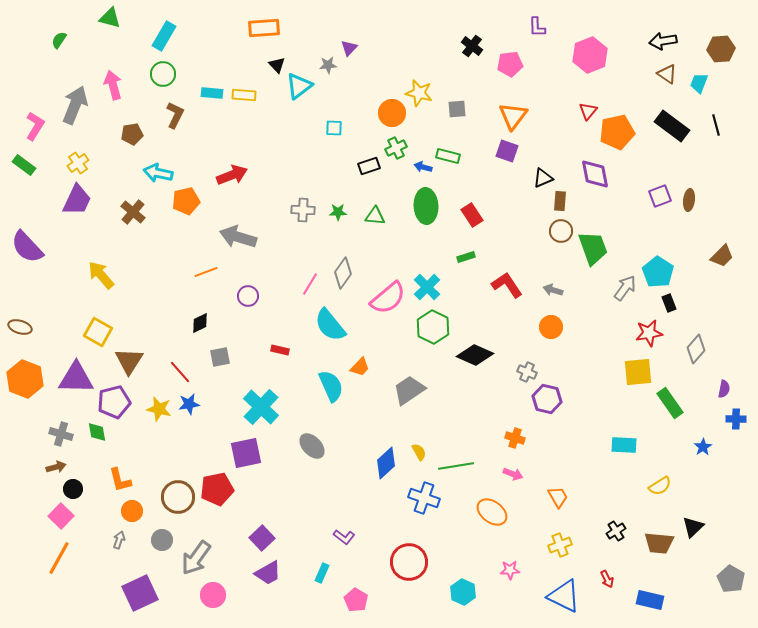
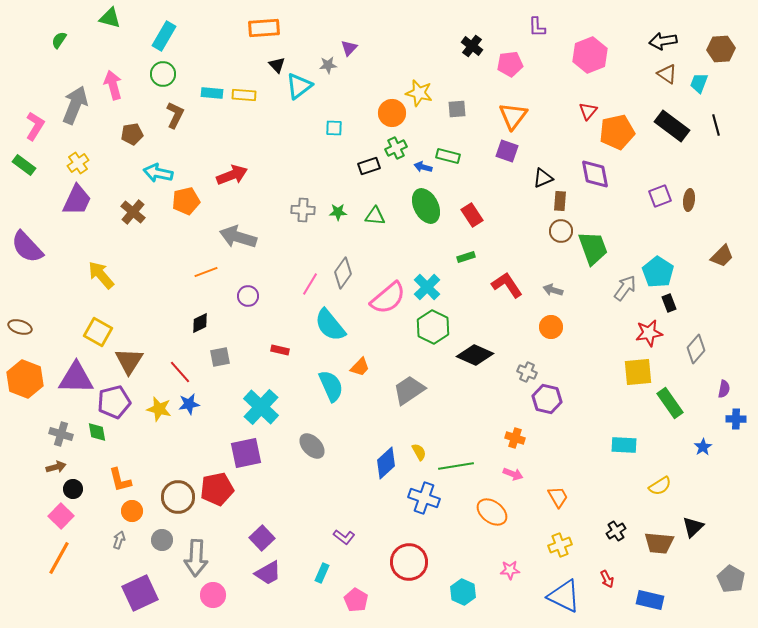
green ellipse at (426, 206): rotated 24 degrees counterclockwise
gray arrow at (196, 558): rotated 33 degrees counterclockwise
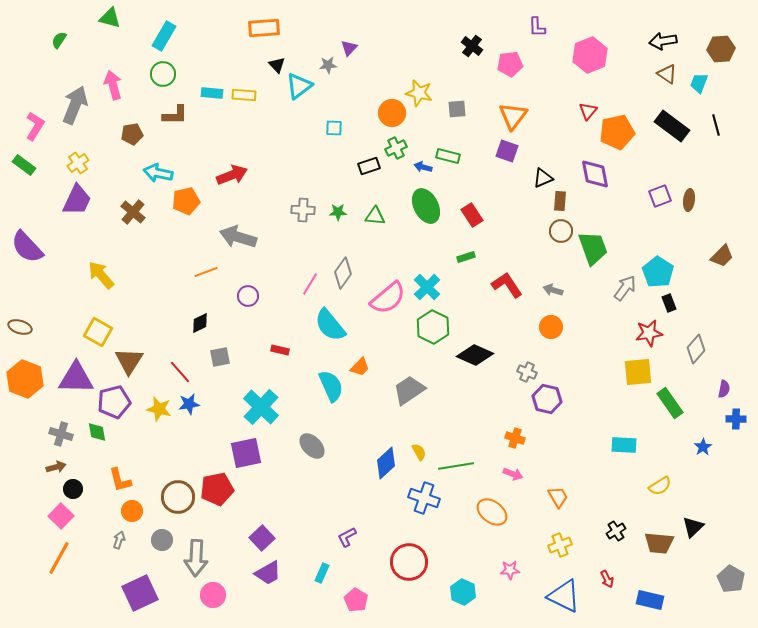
brown L-shape at (175, 115): rotated 64 degrees clockwise
purple L-shape at (344, 537): moved 3 px right; rotated 115 degrees clockwise
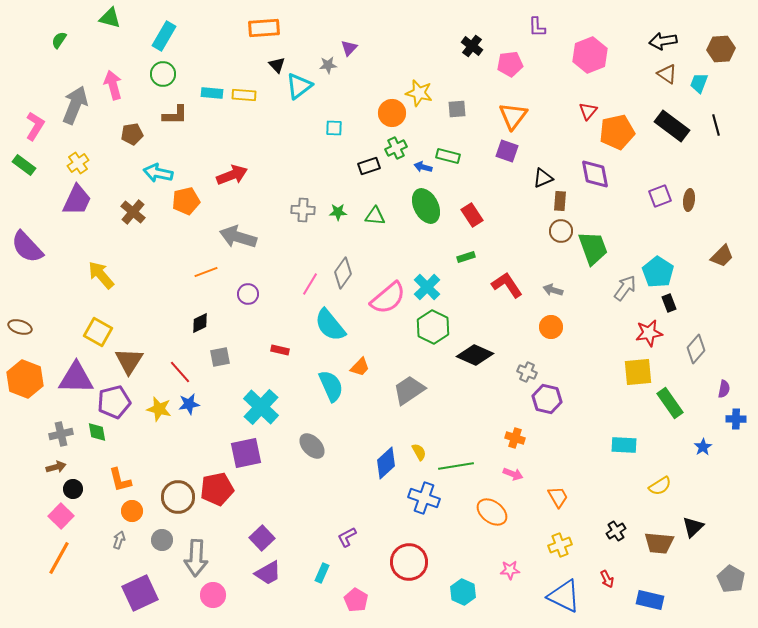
purple circle at (248, 296): moved 2 px up
gray cross at (61, 434): rotated 30 degrees counterclockwise
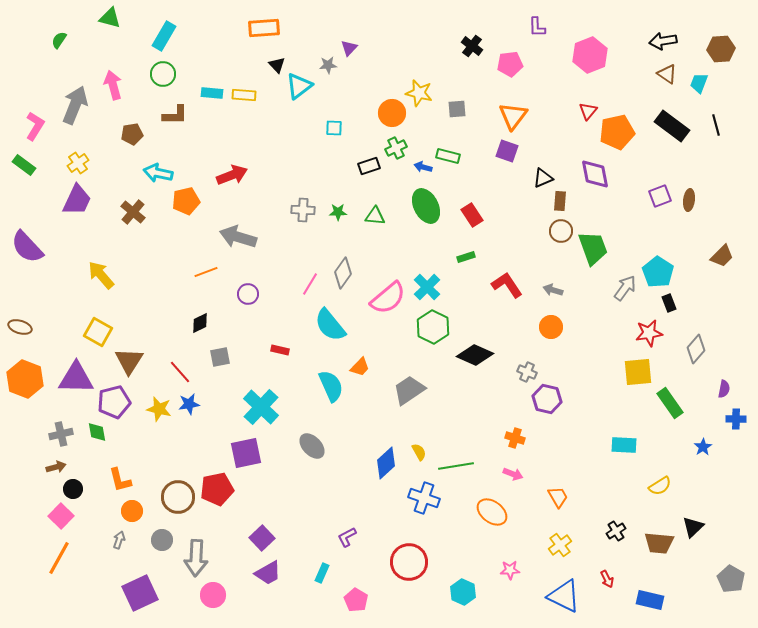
yellow cross at (560, 545): rotated 15 degrees counterclockwise
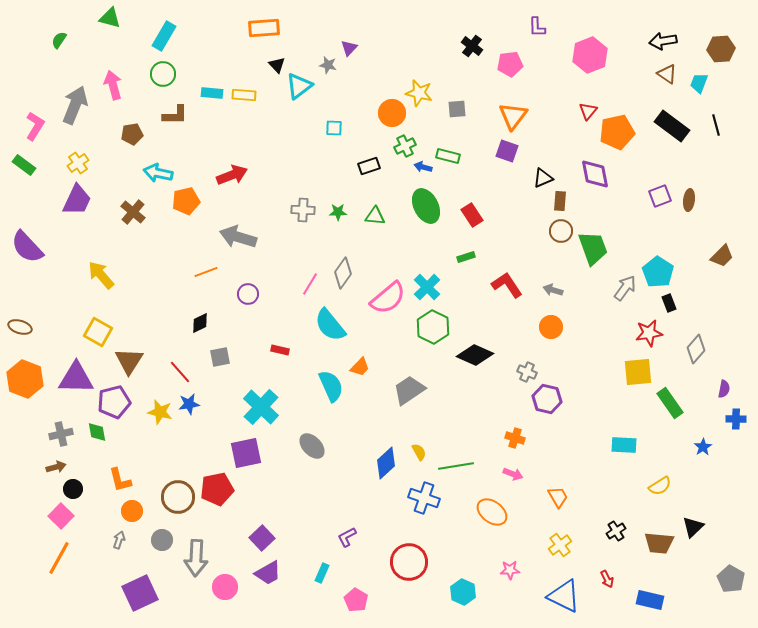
gray star at (328, 65): rotated 18 degrees clockwise
green cross at (396, 148): moved 9 px right, 2 px up
yellow star at (159, 409): moved 1 px right, 3 px down
pink circle at (213, 595): moved 12 px right, 8 px up
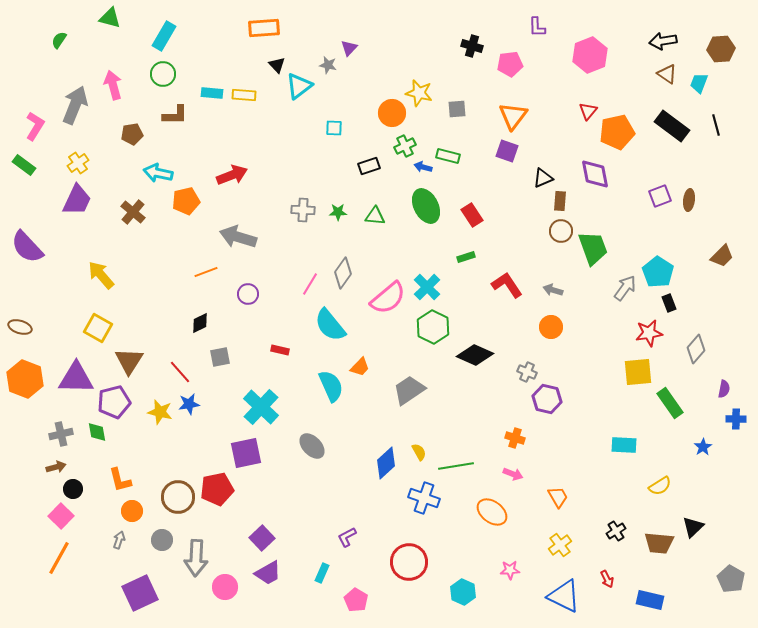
black cross at (472, 46): rotated 20 degrees counterclockwise
yellow square at (98, 332): moved 4 px up
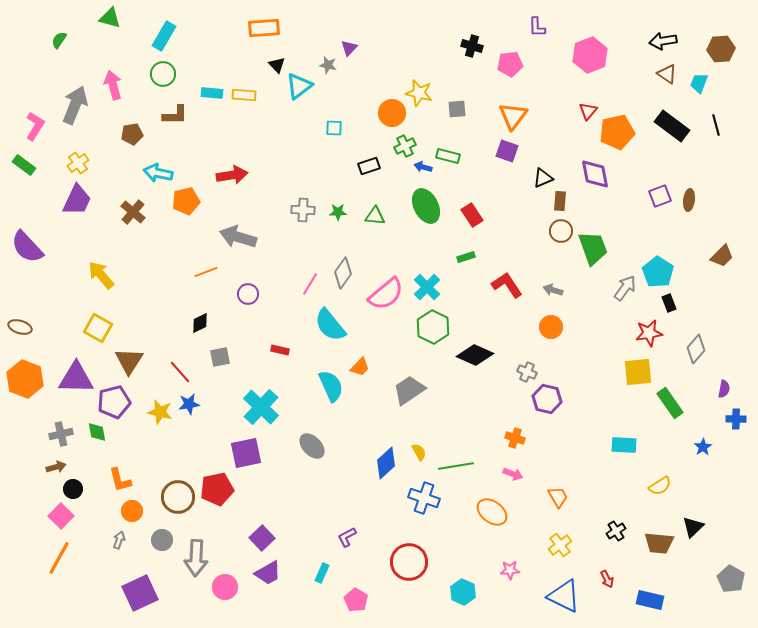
red arrow at (232, 175): rotated 12 degrees clockwise
pink semicircle at (388, 298): moved 2 px left, 4 px up
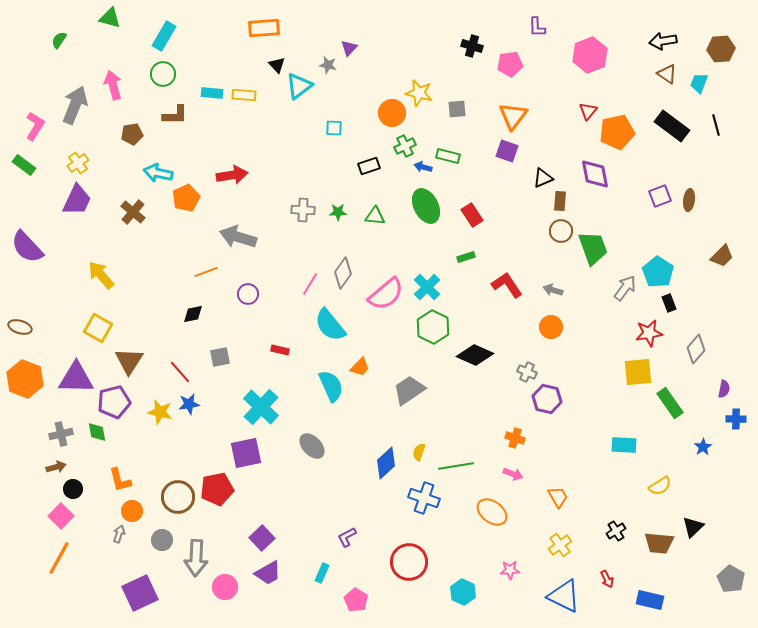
orange pentagon at (186, 201): moved 3 px up; rotated 12 degrees counterclockwise
black diamond at (200, 323): moved 7 px left, 9 px up; rotated 15 degrees clockwise
yellow semicircle at (419, 452): rotated 132 degrees counterclockwise
gray arrow at (119, 540): moved 6 px up
